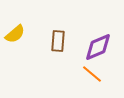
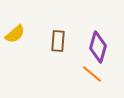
purple diamond: rotated 52 degrees counterclockwise
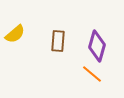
purple diamond: moved 1 px left, 1 px up
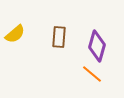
brown rectangle: moved 1 px right, 4 px up
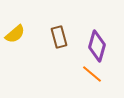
brown rectangle: rotated 20 degrees counterclockwise
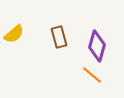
yellow semicircle: moved 1 px left
orange line: moved 1 px down
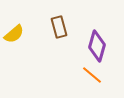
brown rectangle: moved 10 px up
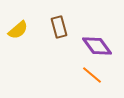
yellow semicircle: moved 4 px right, 4 px up
purple diamond: rotated 52 degrees counterclockwise
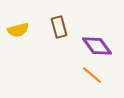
yellow semicircle: rotated 25 degrees clockwise
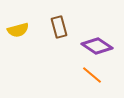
purple diamond: rotated 20 degrees counterclockwise
